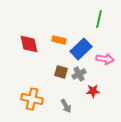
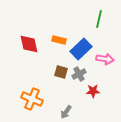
orange cross: rotated 10 degrees clockwise
gray arrow: moved 6 px down; rotated 64 degrees clockwise
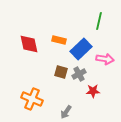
green line: moved 2 px down
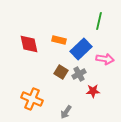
brown square: rotated 16 degrees clockwise
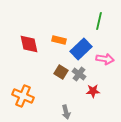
gray cross: rotated 24 degrees counterclockwise
orange cross: moved 9 px left, 3 px up
gray arrow: rotated 48 degrees counterclockwise
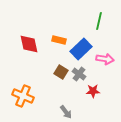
gray arrow: rotated 24 degrees counterclockwise
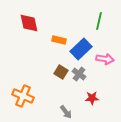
red diamond: moved 21 px up
red star: moved 1 px left, 7 px down
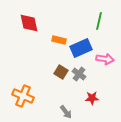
blue rectangle: moved 1 px up; rotated 20 degrees clockwise
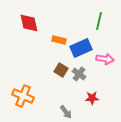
brown square: moved 2 px up
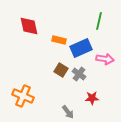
red diamond: moved 3 px down
gray arrow: moved 2 px right
